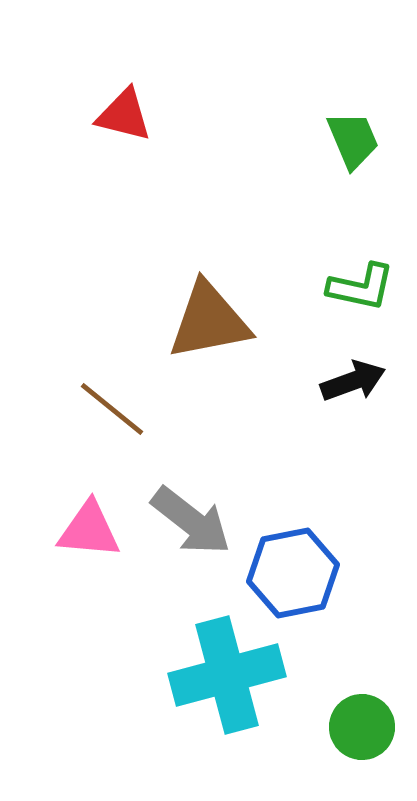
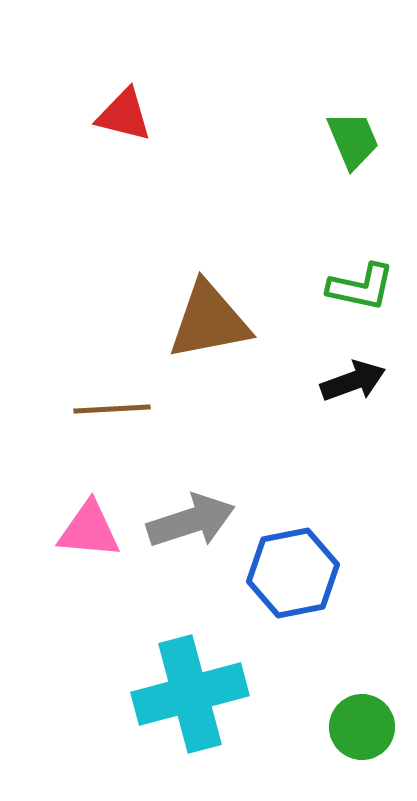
brown line: rotated 42 degrees counterclockwise
gray arrow: rotated 56 degrees counterclockwise
cyan cross: moved 37 px left, 19 px down
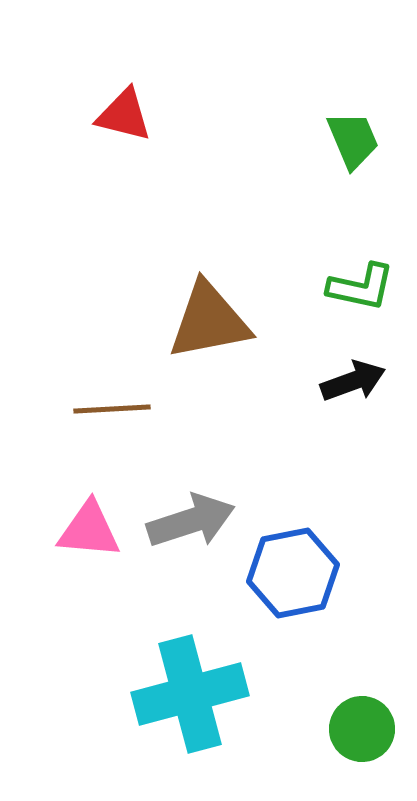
green circle: moved 2 px down
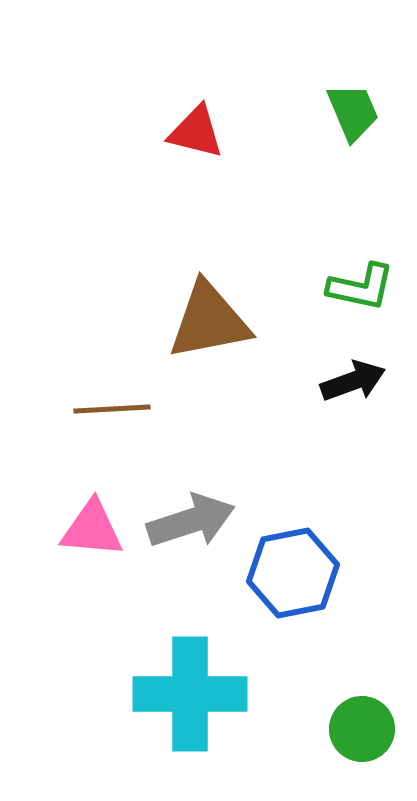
red triangle: moved 72 px right, 17 px down
green trapezoid: moved 28 px up
pink triangle: moved 3 px right, 1 px up
cyan cross: rotated 15 degrees clockwise
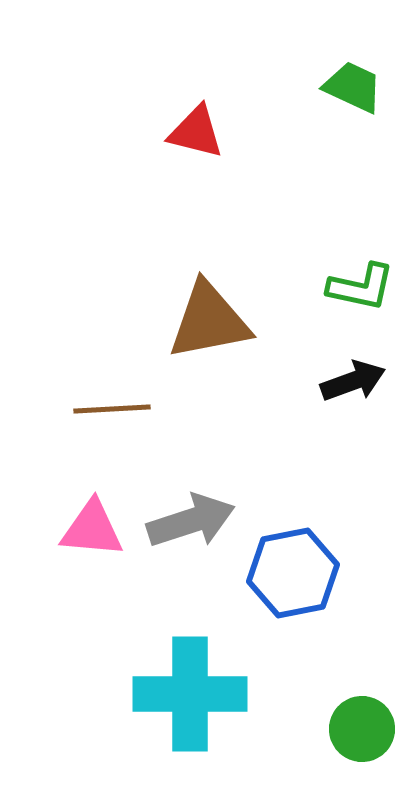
green trapezoid: moved 25 px up; rotated 42 degrees counterclockwise
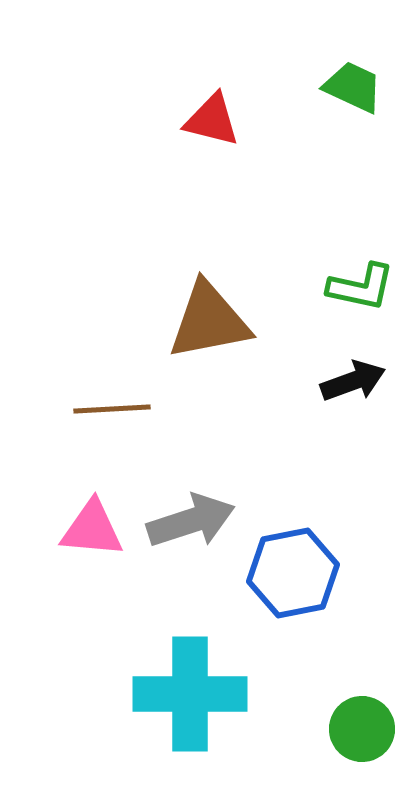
red triangle: moved 16 px right, 12 px up
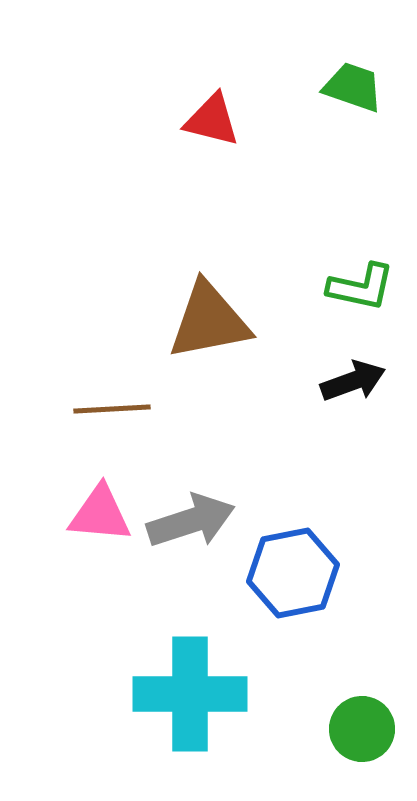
green trapezoid: rotated 6 degrees counterclockwise
pink triangle: moved 8 px right, 15 px up
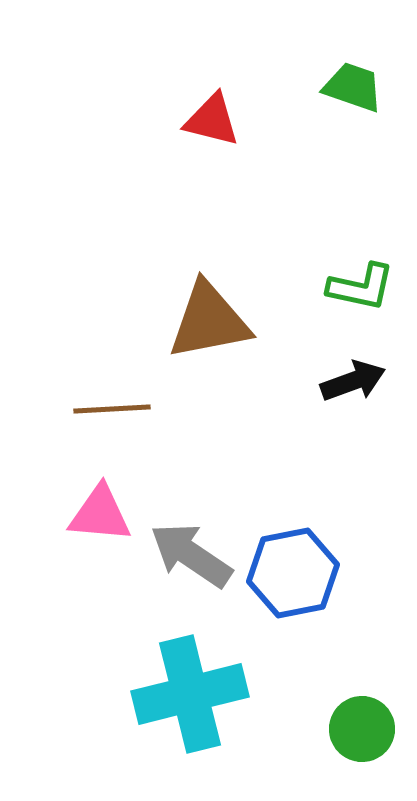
gray arrow: moved 34 px down; rotated 128 degrees counterclockwise
cyan cross: rotated 14 degrees counterclockwise
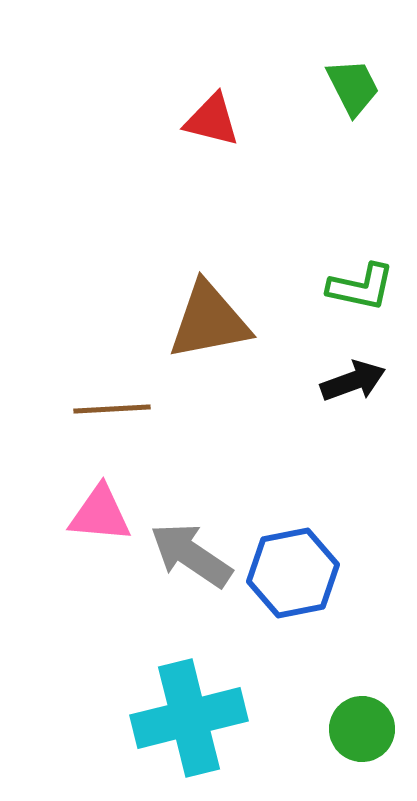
green trapezoid: rotated 44 degrees clockwise
cyan cross: moved 1 px left, 24 px down
